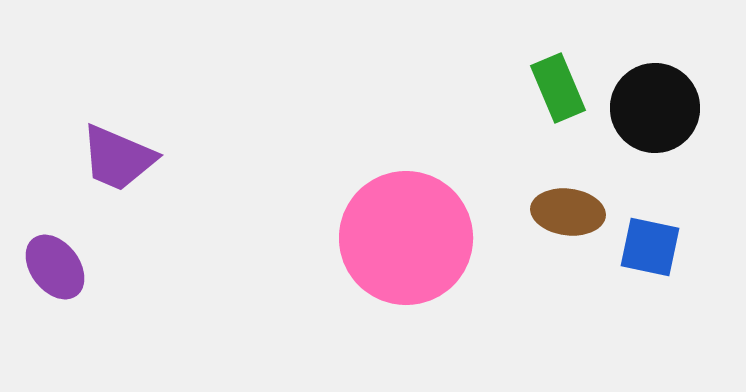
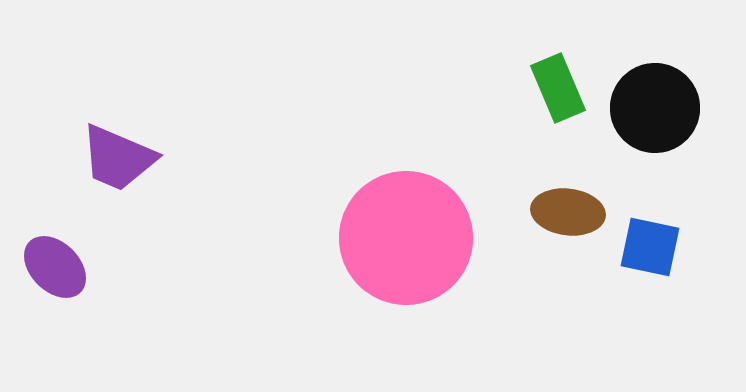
purple ellipse: rotated 8 degrees counterclockwise
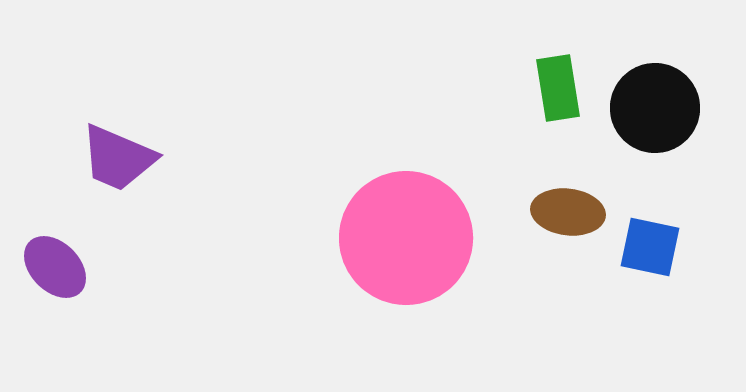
green rectangle: rotated 14 degrees clockwise
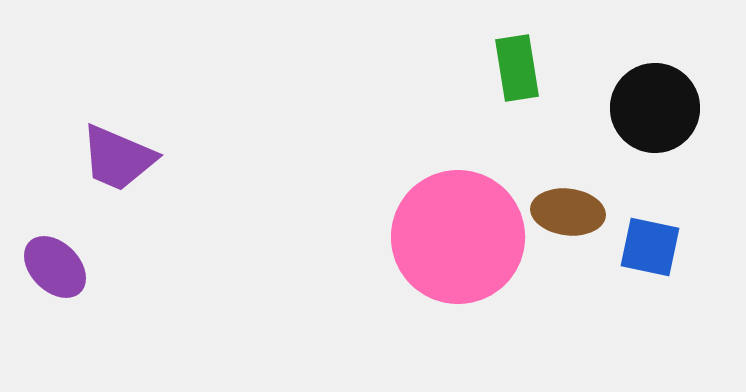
green rectangle: moved 41 px left, 20 px up
pink circle: moved 52 px right, 1 px up
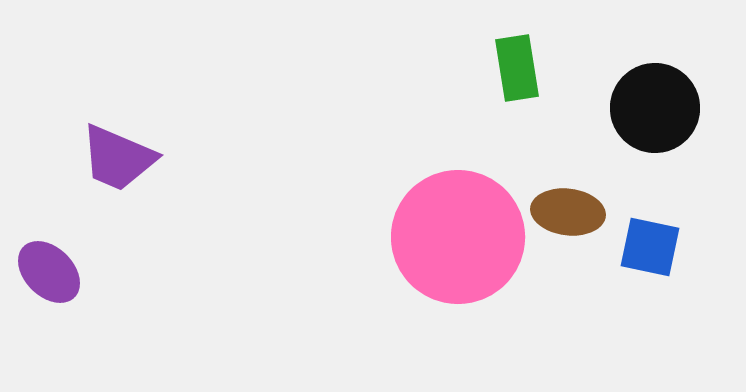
purple ellipse: moved 6 px left, 5 px down
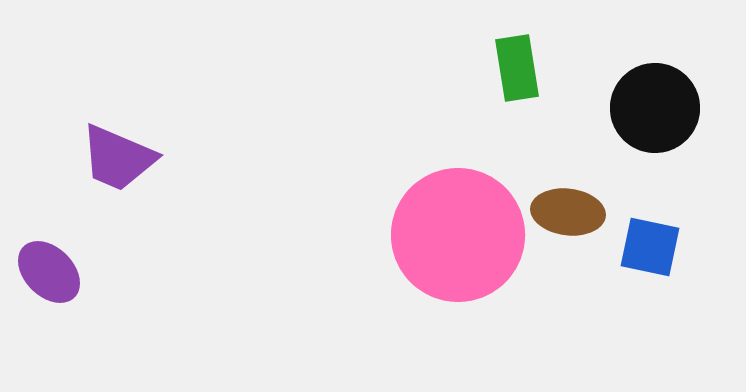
pink circle: moved 2 px up
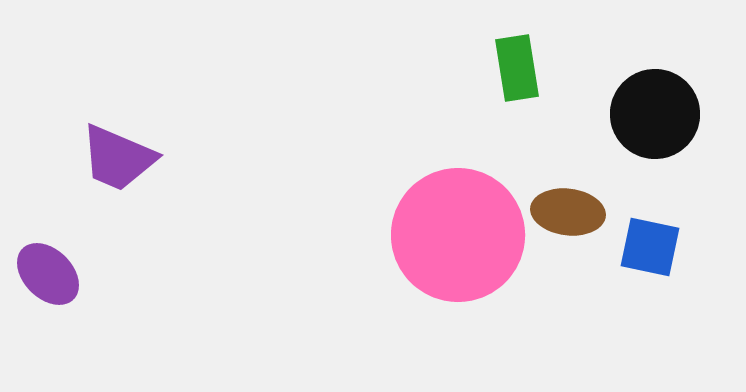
black circle: moved 6 px down
purple ellipse: moved 1 px left, 2 px down
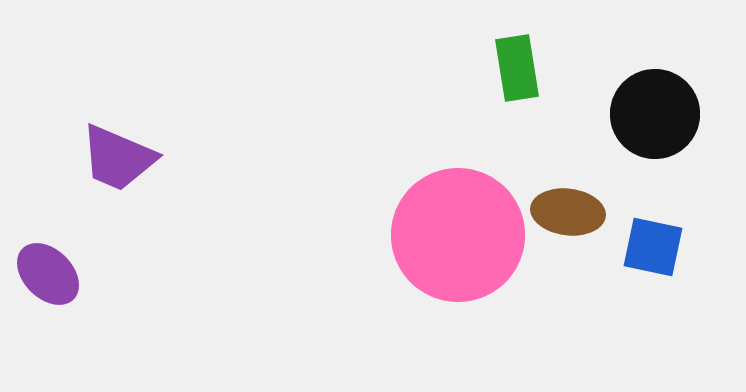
blue square: moved 3 px right
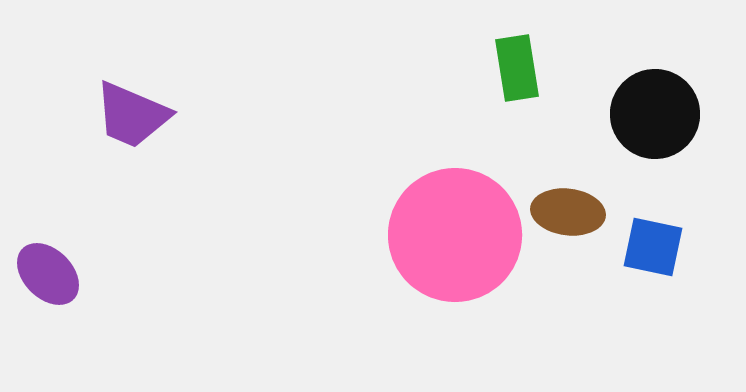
purple trapezoid: moved 14 px right, 43 px up
pink circle: moved 3 px left
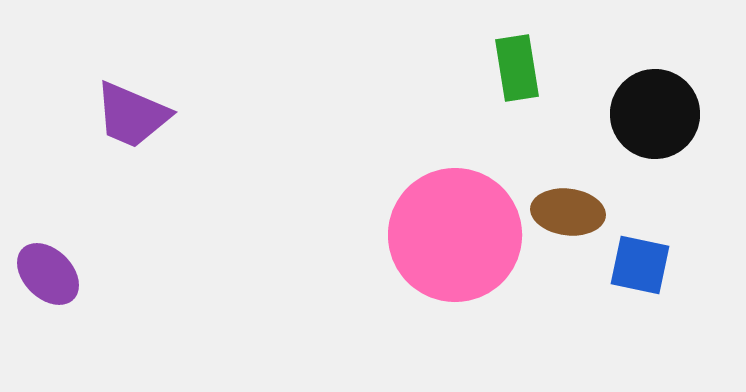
blue square: moved 13 px left, 18 px down
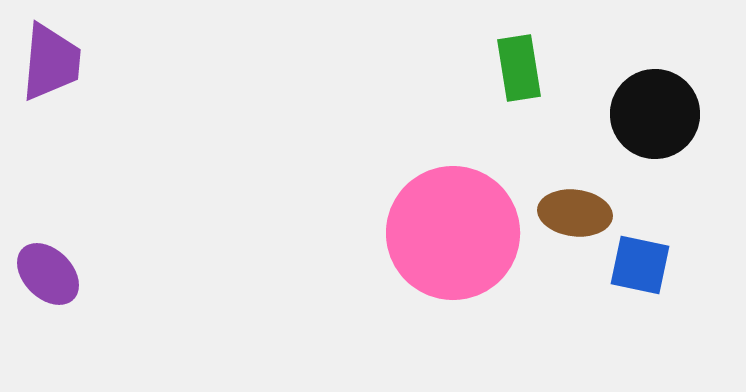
green rectangle: moved 2 px right
purple trapezoid: moved 81 px left, 53 px up; rotated 108 degrees counterclockwise
brown ellipse: moved 7 px right, 1 px down
pink circle: moved 2 px left, 2 px up
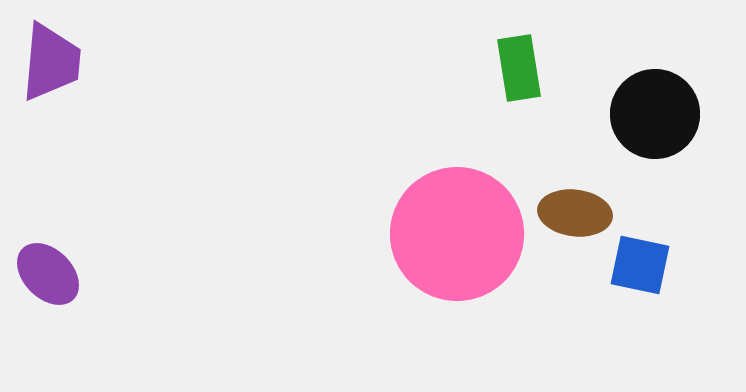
pink circle: moved 4 px right, 1 px down
